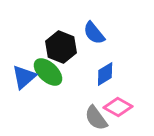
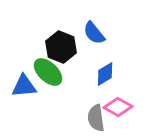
blue triangle: moved 9 px down; rotated 36 degrees clockwise
gray semicircle: rotated 28 degrees clockwise
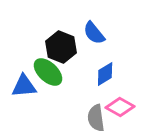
pink diamond: moved 2 px right
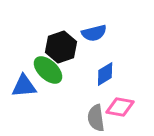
blue semicircle: rotated 65 degrees counterclockwise
black hexagon: rotated 20 degrees clockwise
green ellipse: moved 2 px up
pink diamond: rotated 20 degrees counterclockwise
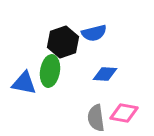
black hexagon: moved 2 px right, 5 px up
green ellipse: moved 2 px right, 1 px down; rotated 56 degrees clockwise
blue diamond: rotated 35 degrees clockwise
blue triangle: moved 3 px up; rotated 16 degrees clockwise
pink diamond: moved 4 px right, 6 px down
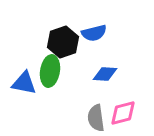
pink diamond: moved 1 px left; rotated 24 degrees counterclockwise
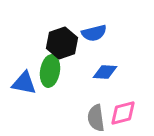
black hexagon: moved 1 px left, 1 px down
blue diamond: moved 2 px up
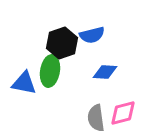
blue semicircle: moved 2 px left, 2 px down
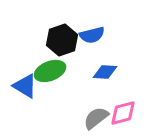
black hexagon: moved 3 px up
green ellipse: rotated 60 degrees clockwise
blue triangle: moved 1 px right, 3 px down; rotated 20 degrees clockwise
gray semicircle: rotated 60 degrees clockwise
